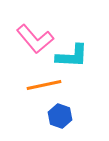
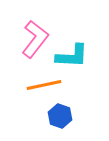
pink L-shape: rotated 102 degrees counterclockwise
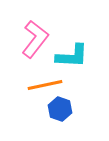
orange line: moved 1 px right
blue hexagon: moved 7 px up
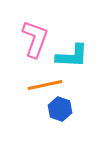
pink L-shape: rotated 18 degrees counterclockwise
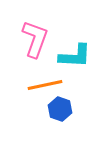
cyan L-shape: moved 3 px right
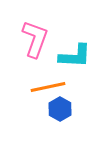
orange line: moved 3 px right, 2 px down
blue hexagon: rotated 10 degrees clockwise
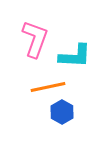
blue hexagon: moved 2 px right, 3 px down
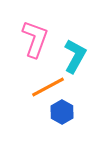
cyan L-shape: rotated 64 degrees counterclockwise
orange line: rotated 16 degrees counterclockwise
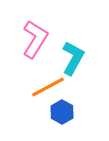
pink L-shape: rotated 12 degrees clockwise
cyan L-shape: moved 2 px left, 2 px down
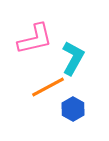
pink L-shape: rotated 45 degrees clockwise
blue hexagon: moved 11 px right, 3 px up
